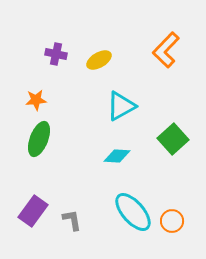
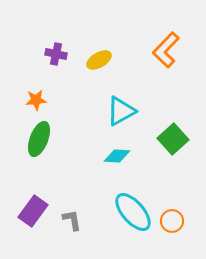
cyan triangle: moved 5 px down
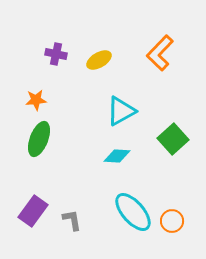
orange L-shape: moved 6 px left, 3 px down
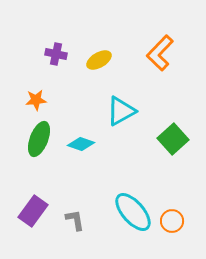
cyan diamond: moved 36 px left, 12 px up; rotated 16 degrees clockwise
gray L-shape: moved 3 px right
